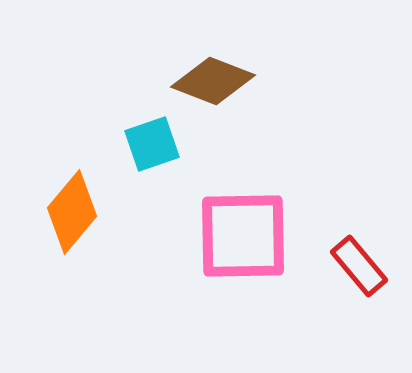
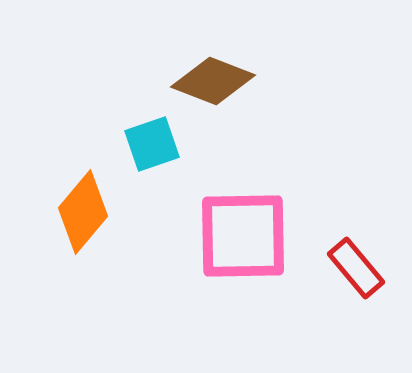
orange diamond: moved 11 px right
red rectangle: moved 3 px left, 2 px down
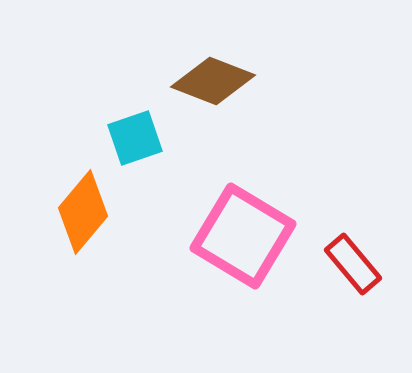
cyan square: moved 17 px left, 6 px up
pink square: rotated 32 degrees clockwise
red rectangle: moved 3 px left, 4 px up
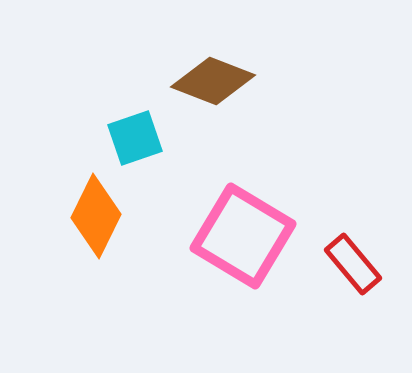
orange diamond: moved 13 px right, 4 px down; rotated 14 degrees counterclockwise
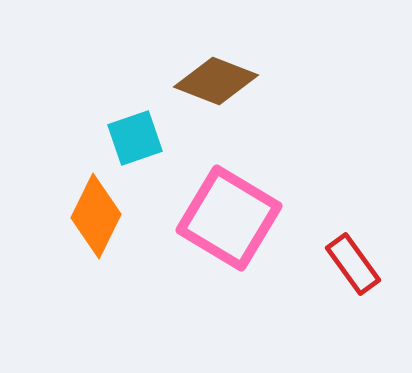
brown diamond: moved 3 px right
pink square: moved 14 px left, 18 px up
red rectangle: rotated 4 degrees clockwise
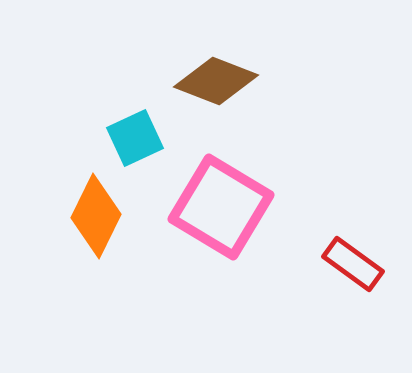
cyan square: rotated 6 degrees counterclockwise
pink square: moved 8 px left, 11 px up
red rectangle: rotated 18 degrees counterclockwise
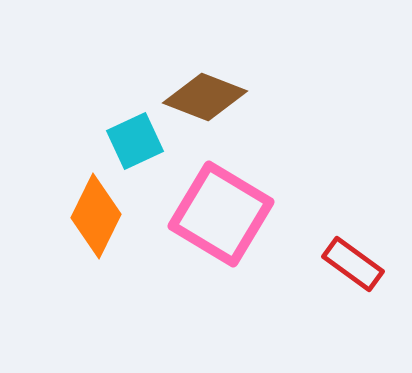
brown diamond: moved 11 px left, 16 px down
cyan square: moved 3 px down
pink square: moved 7 px down
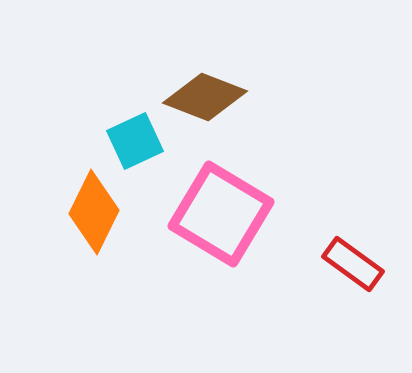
orange diamond: moved 2 px left, 4 px up
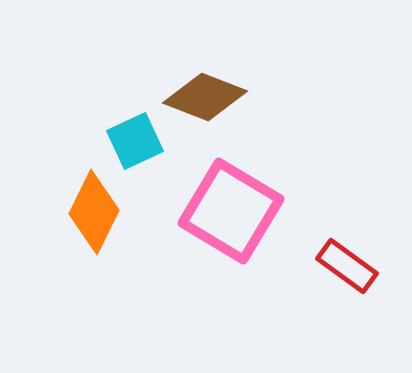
pink square: moved 10 px right, 3 px up
red rectangle: moved 6 px left, 2 px down
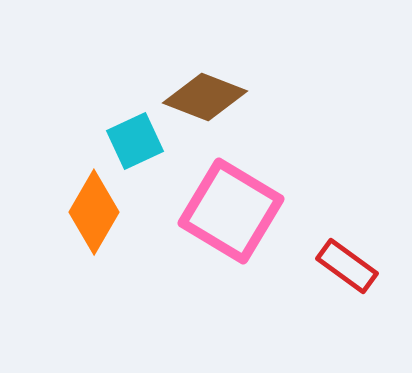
orange diamond: rotated 4 degrees clockwise
